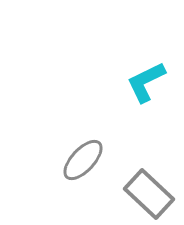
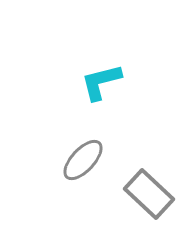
cyan L-shape: moved 45 px left; rotated 12 degrees clockwise
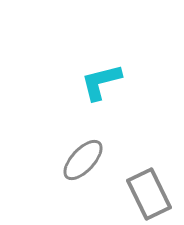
gray rectangle: rotated 21 degrees clockwise
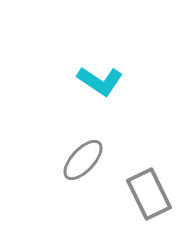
cyan L-shape: moved 1 px left, 1 px up; rotated 132 degrees counterclockwise
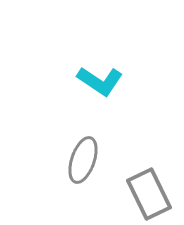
gray ellipse: rotated 24 degrees counterclockwise
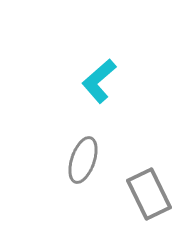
cyan L-shape: moved 1 px left; rotated 105 degrees clockwise
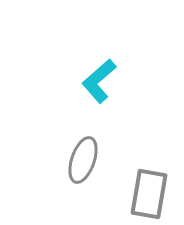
gray rectangle: rotated 36 degrees clockwise
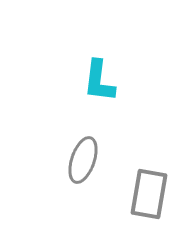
cyan L-shape: rotated 42 degrees counterclockwise
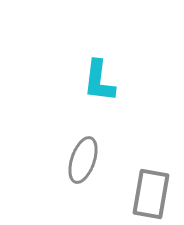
gray rectangle: moved 2 px right
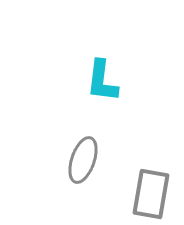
cyan L-shape: moved 3 px right
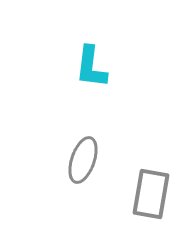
cyan L-shape: moved 11 px left, 14 px up
